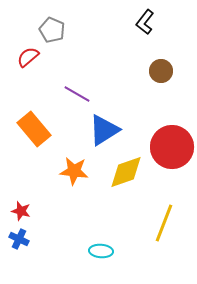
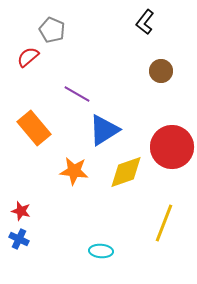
orange rectangle: moved 1 px up
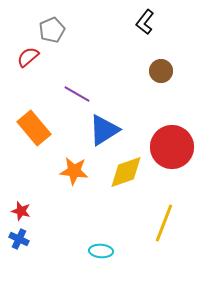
gray pentagon: rotated 25 degrees clockwise
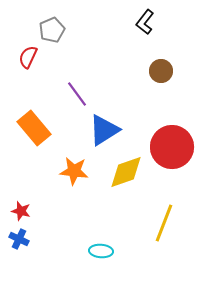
red semicircle: rotated 25 degrees counterclockwise
purple line: rotated 24 degrees clockwise
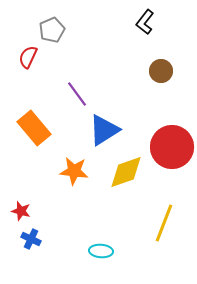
blue cross: moved 12 px right
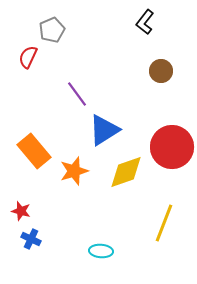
orange rectangle: moved 23 px down
orange star: rotated 24 degrees counterclockwise
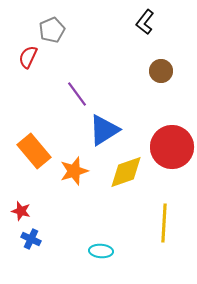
yellow line: rotated 18 degrees counterclockwise
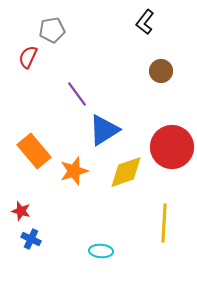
gray pentagon: rotated 15 degrees clockwise
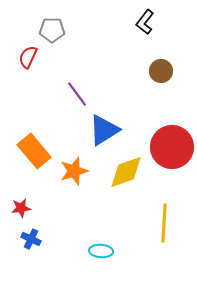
gray pentagon: rotated 10 degrees clockwise
red star: moved 3 px up; rotated 24 degrees counterclockwise
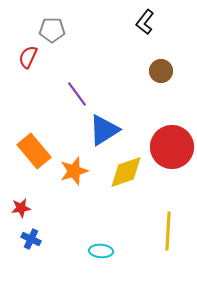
yellow line: moved 4 px right, 8 px down
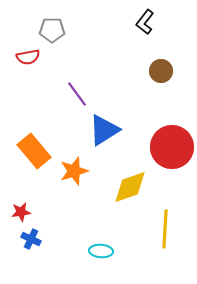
red semicircle: rotated 125 degrees counterclockwise
yellow diamond: moved 4 px right, 15 px down
red star: moved 4 px down
yellow line: moved 3 px left, 2 px up
